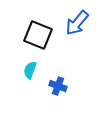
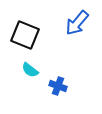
black square: moved 13 px left
cyan semicircle: rotated 72 degrees counterclockwise
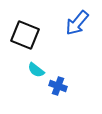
cyan semicircle: moved 6 px right
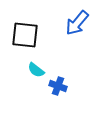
black square: rotated 16 degrees counterclockwise
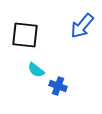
blue arrow: moved 5 px right, 3 px down
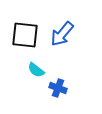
blue arrow: moved 20 px left, 8 px down
blue cross: moved 2 px down
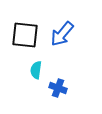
cyan semicircle: rotated 60 degrees clockwise
